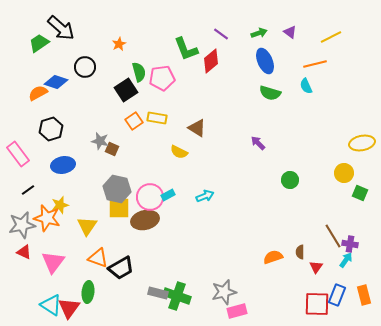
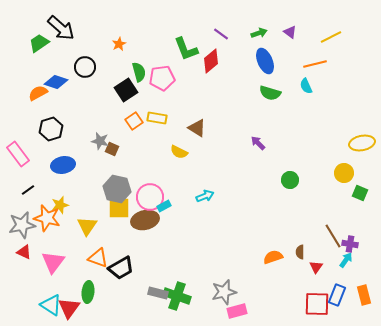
cyan rectangle at (168, 195): moved 4 px left, 11 px down
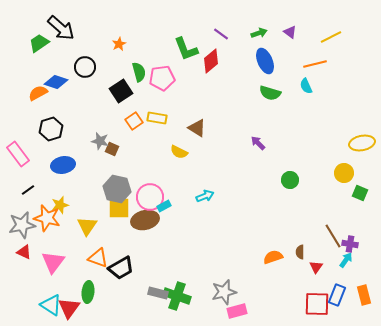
black square at (126, 90): moved 5 px left, 1 px down
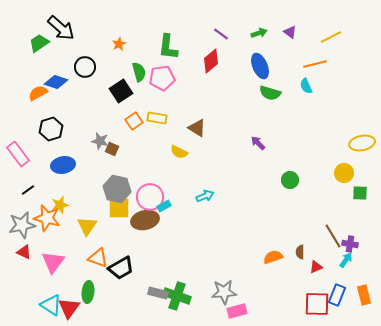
green L-shape at (186, 49): moved 18 px left, 2 px up; rotated 28 degrees clockwise
blue ellipse at (265, 61): moved 5 px left, 5 px down
green square at (360, 193): rotated 21 degrees counterclockwise
red triangle at (316, 267): rotated 32 degrees clockwise
gray star at (224, 292): rotated 10 degrees clockwise
